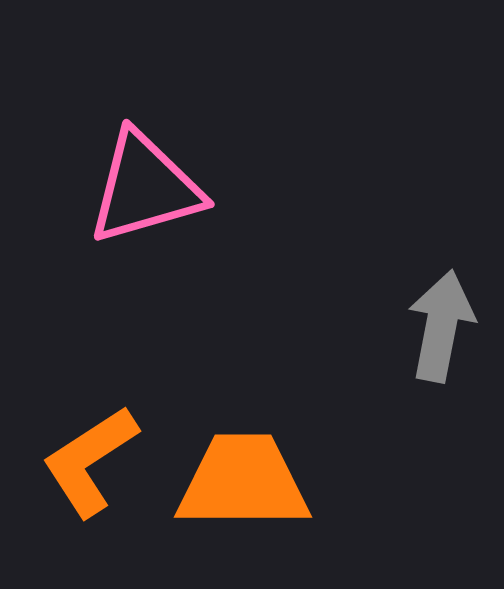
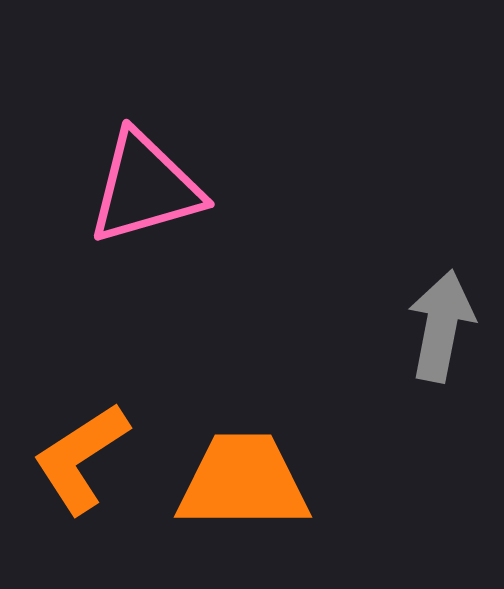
orange L-shape: moved 9 px left, 3 px up
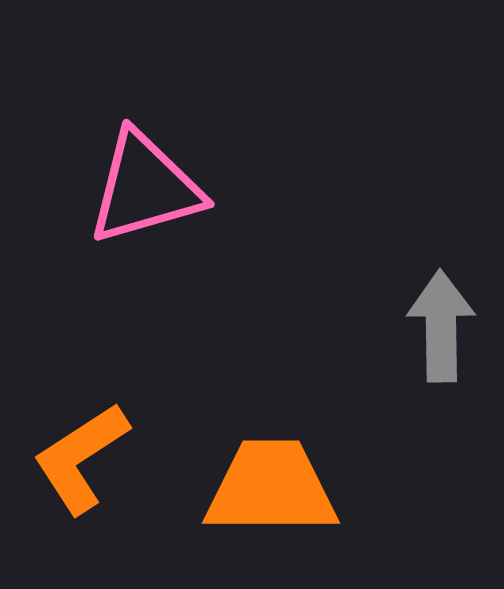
gray arrow: rotated 12 degrees counterclockwise
orange trapezoid: moved 28 px right, 6 px down
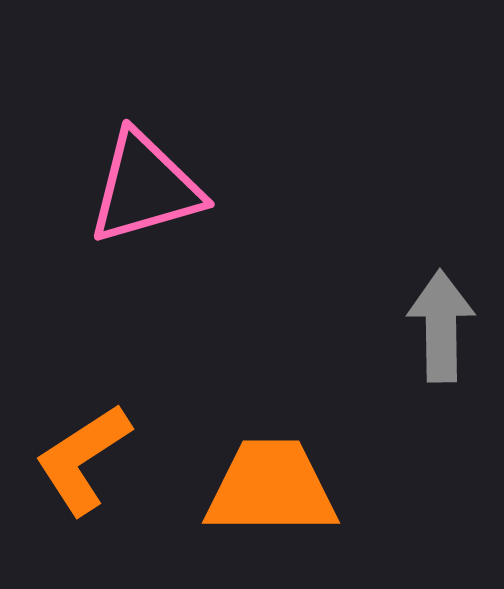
orange L-shape: moved 2 px right, 1 px down
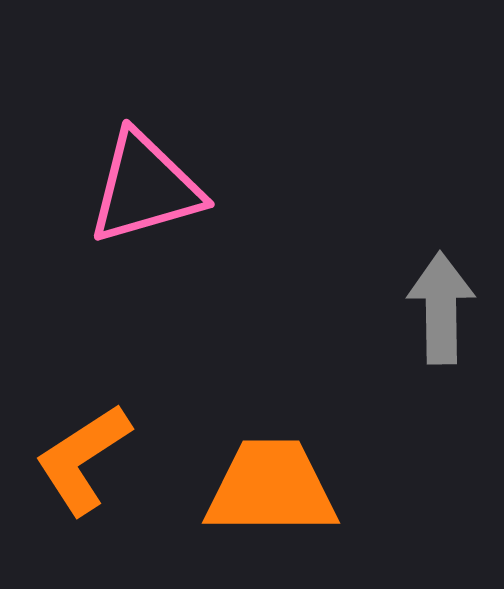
gray arrow: moved 18 px up
